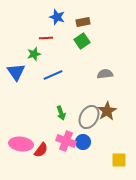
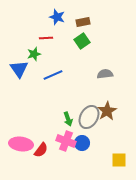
blue triangle: moved 3 px right, 3 px up
green arrow: moved 7 px right, 6 px down
blue circle: moved 1 px left, 1 px down
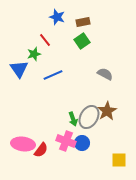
red line: moved 1 px left, 2 px down; rotated 56 degrees clockwise
gray semicircle: rotated 35 degrees clockwise
green arrow: moved 5 px right
pink ellipse: moved 2 px right
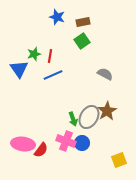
red line: moved 5 px right, 16 px down; rotated 48 degrees clockwise
yellow square: rotated 21 degrees counterclockwise
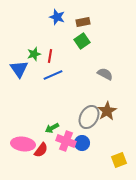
green arrow: moved 21 px left, 9 px down; rotated 80 degrees clockwise
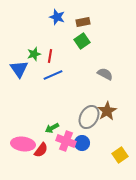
yellow square: moved 1 px right, 5 px up; rotated 14 degrees counterclockwise
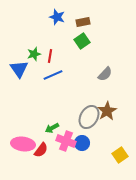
gray semicircle: rotated 105 degrees clockwise
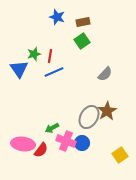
blue line: moved 1 px right, 3 px up
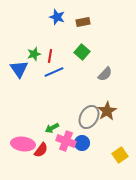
green square: moved 11 px down; rotated 14 degrees counterclockwise
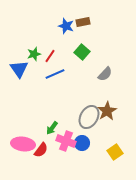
blue star: moved 9 px right, 9 px down
red line: rotated 24 degrees clockwise
blue line: moved 1 px right, 2 px down
green arrow: rotated 24 degrees counterclockwise
yellow square: moved 5 px left, 3 px up
